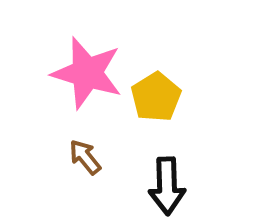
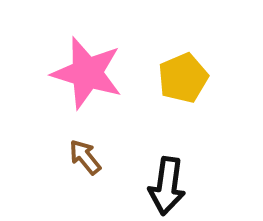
yellow pentagon: moved 27 px right, 19 px up; rotated 9 degrees clockwise
black arrow: rotated 10 degrees clockwise
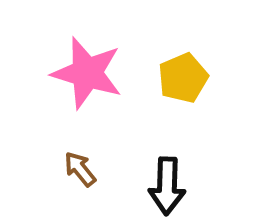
brown arrow: moved 5 px left, 12 px down
black arrow: rotated 6 degrees counterclockwise
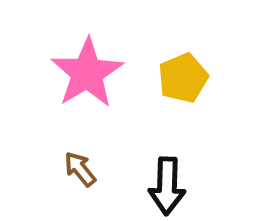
pink star: rotated 24 degrees clockwise
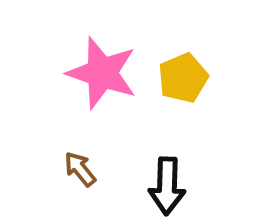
pink star: moved 15 px right; rotated 22 degrees counterclockwise
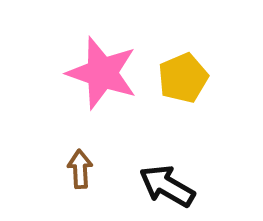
brown arrow: rotated 36 degrees clockwise
black arrow: rotated 118 degrees clockwise
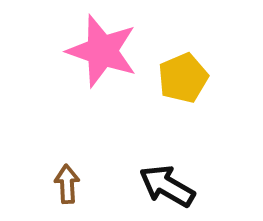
pink star: moved 22 px up
brown arrow: moved 13 px left, 15 px down
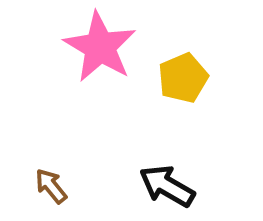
pink star: moved 2 px left, 4 px up; rotated 12 degrees clockwise
brown arrow: moved 16 px left, 2 px down; rotated 36 degrees counterclockwise
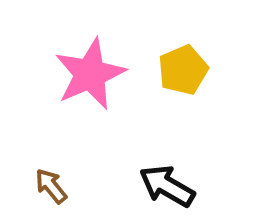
pink star: moved 10 px left, 27 px down; rotated 18 degrees clockwise
yellow pentagon: moved 8 px up
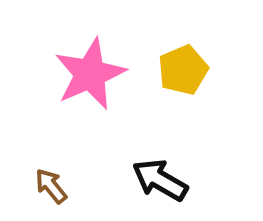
black arrow: moved 7 px left, 6 px up
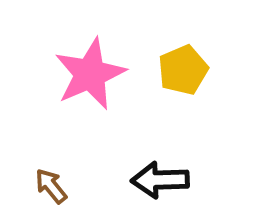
black arrow: rotated 32 degrees counterclockwise
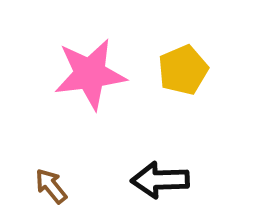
pink star: rotated 16 degrees clockwise
